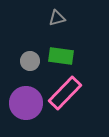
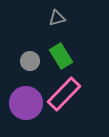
green rectangle: rotated 50 degrees clockwise
pink rectangle: moved 1 px left, 1 px down
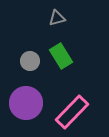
pink rectangle: moved 8 px right, 18 px down
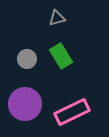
gray circle: moved 3 px left, 2 px up
purple circle: moved 1 px left, 1 px down
pink rectangle: rotated 20 degrees clockwise
